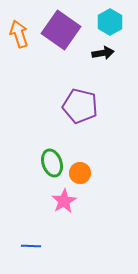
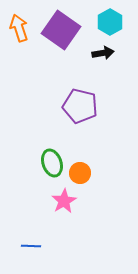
orange arrow: moved 6 px up
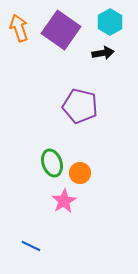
blue line: rotated 24 degrees clockwise
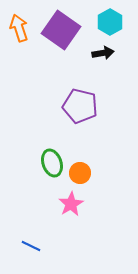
pink star: moved 7 px right, 3 px down
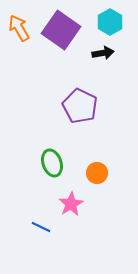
orange arrow: rotated 12 degrees counterclockwise
purple pentagon: rotated 12 degrees clockwise
orange circle: moved 17 px right
blue line: moved 10 px right, 19 px up
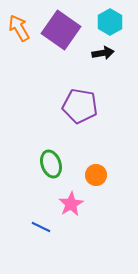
purple pentagon: rotated 16 degrees counterclockwise
green ellipse: moved 1 px left, 1 px down
orange circle: moved 1 px left, 2 px down
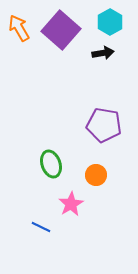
purple square: rotated 6 degrees clockwise
purple pentagon: moved 24 px right, 19 px down
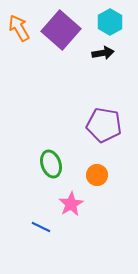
orange circle: moved 1 px right
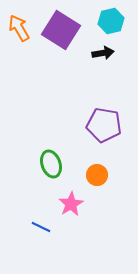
cyan hexagon: moved 1 px right, 1 px up; rotated 15 degrees clockwise
purple square: rotated 9 degrees counterclockwise
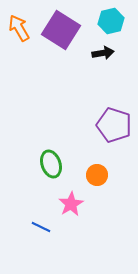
purple pentagon: moved 10 px right; rotated 8 degrees clockwise
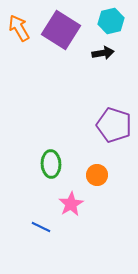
green ellipse: rotated 16 degrees clockwise
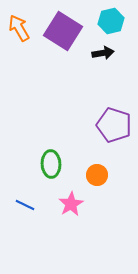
purple square: moved 2 px right, 1 px down
blue line: moved 16 px left, 22 px up
